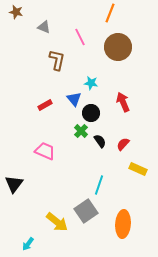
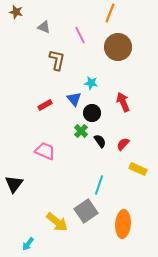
pink line: moved 2 px up
black circle: moved 1 px right
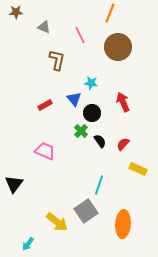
brown star: rotated 16 degrees counterclockwise
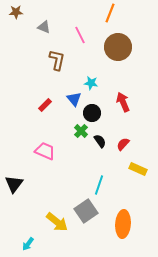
red rectangle: rotated 16 degrees counterclockwise
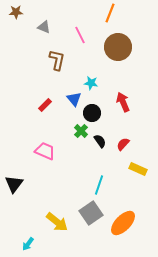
gray square: moved 5 px right, 2 px down
orange ellipse: moved 1 px up; rotated 40 degrees clockwise
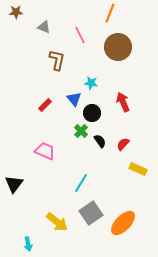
cyan line: moved 18 px left, 2 px up; rotated 12 degrees clockwise
cyan arrow: rotated 48 degrees counterclockwise
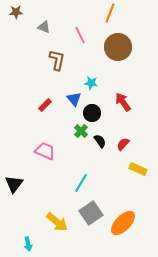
red arrow: rotated 12 degrees counterclockwise
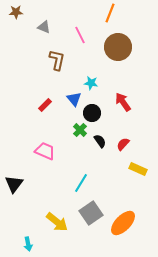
green cross: moved 1 px left, 1 px up
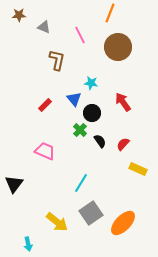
brown star: moved 3 px right, 3 px down
